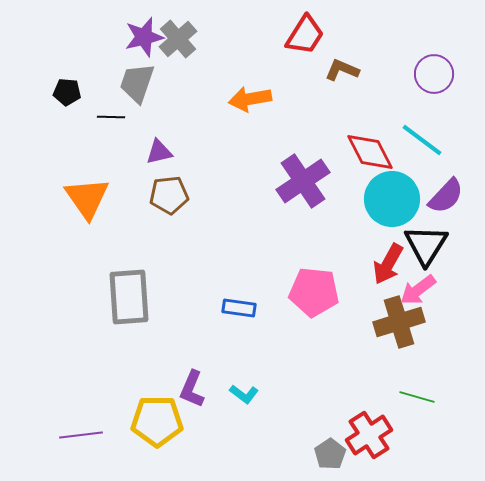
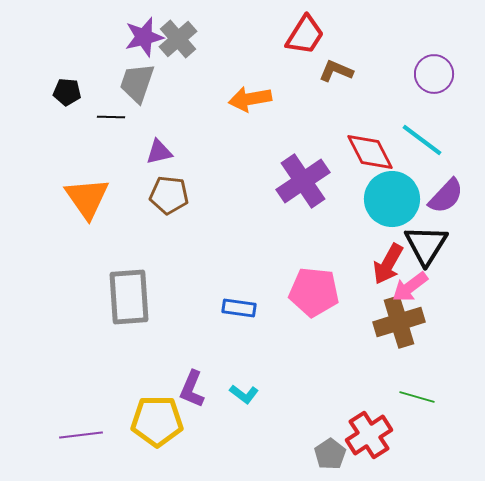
brown L-shape: moved 6 px left, 1 px down
brown pentagon: rotated 12 degrees clockwise
pink arrow: moved 8 px left, 3 px up
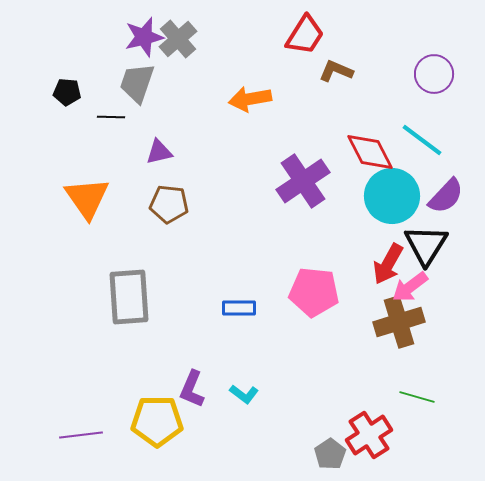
brown pentagon: moved 9 px down
cyan circle: moved 3 px up
blue rectangle: rotated 8 degrees counterclockwise
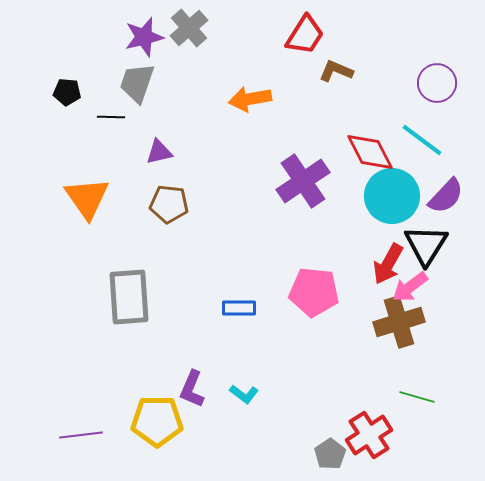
gray cross: moved 11 px right, 11 px up
purple circle: moved 3 px right, 9 px down
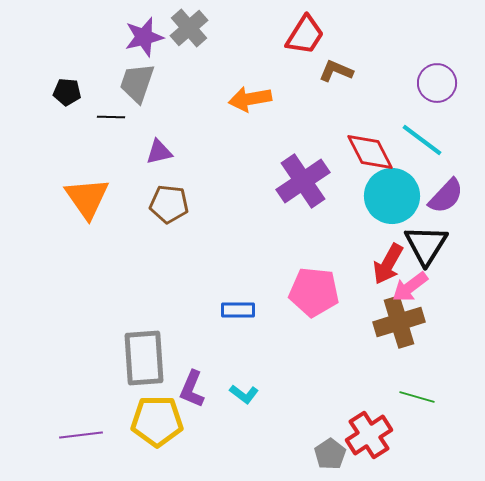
gray rectangle: moved 15 px right, 61 px down
blue rectangle: moved 1 px left, 2 px down
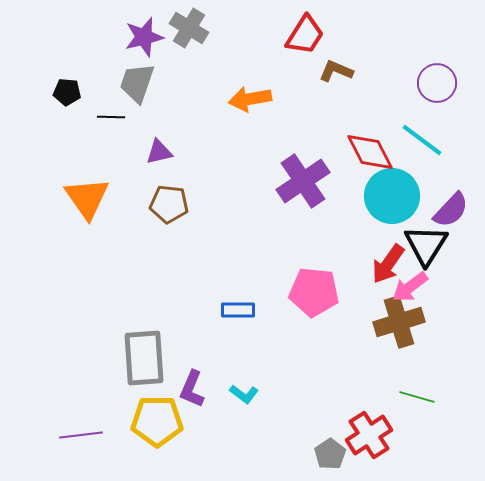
gray cross: rotated 18 degrees counterclockwise
purple semicircle: moved 5 px right, 14 px down
red arrow: rotated 6 degrees clockwise
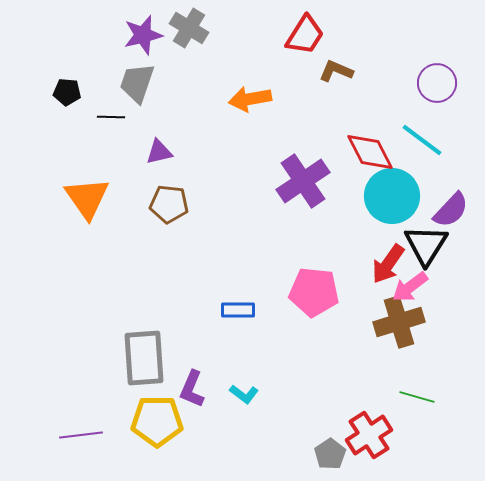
purple star: moved 1 px left, 2 px up
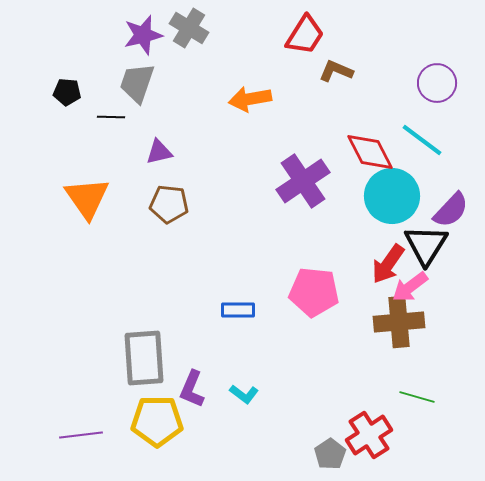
brown cross: rotated 12 degrees clockwise
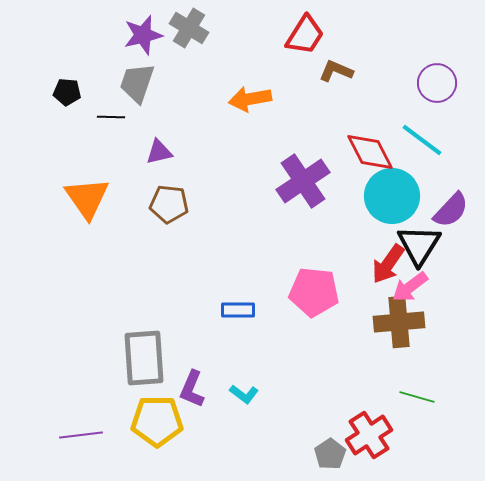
black triangle: moved 7 px left
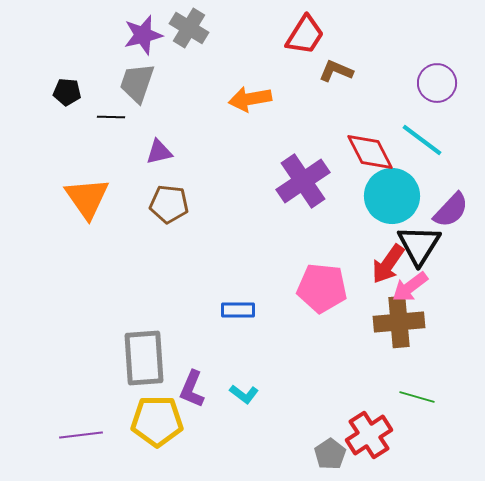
pink pentagon: moved 8 px right, 4 px up
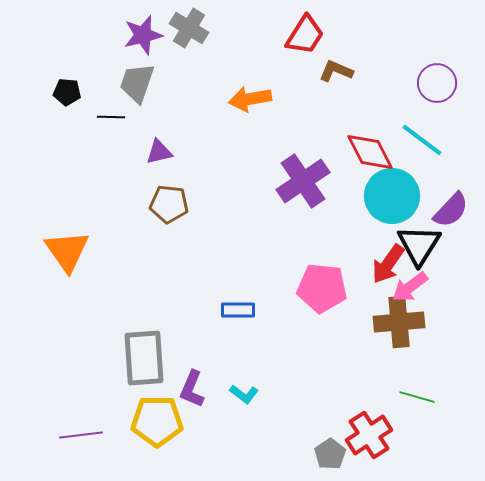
orange triangle: moved 20 px left, 53 px down
